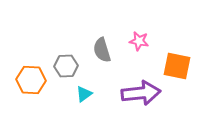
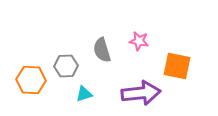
cyan triangle: rotated 18 degrees clockwise
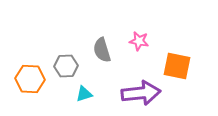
orange hexagon: moved 1 px left, 1 px up
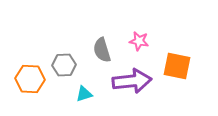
gray hexagon: moved 2 px left, 1 px up
purple arrow: moved 9 px left, 12 px up
